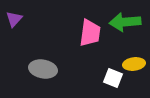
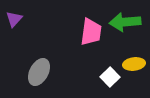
pink trapezoid: moved 1 px right, 1 px up
gray ellipse: moved 4 px left, 3 px down; rotated 72 degrees counterclockwise
white square: moved 3 px left, 1 px up; rotated 24 degrees clockwise
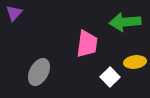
purple triangle: moved 6 px up
pink trapezoid: moved 4 px left, 12 px down
yellow ellipse: moved 1 px right, 2 px up
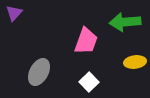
pink trapezoid: moved 1 px left, 3 px up; rotated 12 degrees clockwise
white square: moved 21 px left, 5 px down
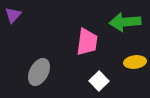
purple triangle: moved 1 px left, 2 px down
pink trapezoid: moved 1 px right, 1 px down; rotated 12 degrees counterclockwise
white square: moved 10 px right, 1 px up
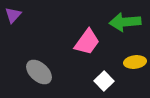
pink trapezoid: rotated 28 degrees clockwise
gray ellipse: rotated 76 degrees counterclockwise
white square: moved 5 px right
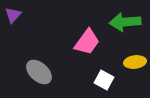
white square: moved 1 px up; rotated 18 degrees counterclockwise
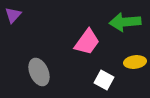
gray ellipse: rotated 24 degrees clockwise
